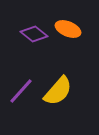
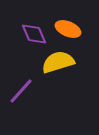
purple diamond: rotated 28 degrees clockwise
yellow semicircle: moved 29 px up; rotated 148 degrees counterclockwise
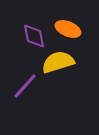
purple diamond: moved 2 px down; rotated 12 degrees clockwise
purple line: moved 4 px right, 5 px up
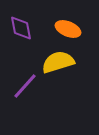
purple diamond: moved 13 px left, 8 px up
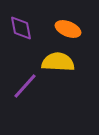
yellow semicircle: rotated 20 degrees clockwise
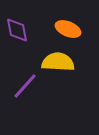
purple diamond: moved 4 px left, 2 px down
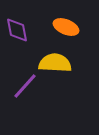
orange ellipse: moved 2 px left, 2 px up
yellow semicircle: moved 3 px left, 1 px down
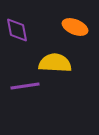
orange ellipse: moved 9 px right
purple line: rotated 40 degrees clockwise
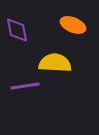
orange ellipse: moved 2 px left, 2 px up
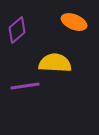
orange ellipse: moved 1 px right, 3 px up
purple diamond: rotated 60 degrees clockwise
